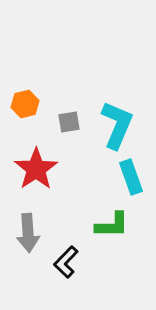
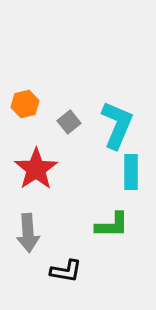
gray square: rotated 30 degrees counterclockwise
cyan rectangle: moved 5 px up; rotated 20 degrees clockwise
black L-shape: moved 9 px down; rotated 124 degrees counterclockwise
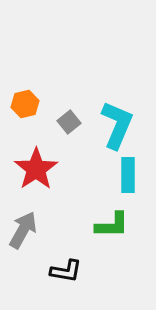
cyan rectangle: moved 3 px left, 3 px down
gray arrow: moved 5 px left, 3 px up; rotated 147 degrees counterclockwise
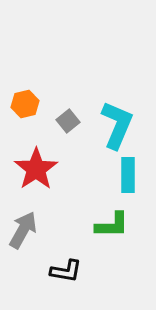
gray square: moved 1 px left, 1 px up
